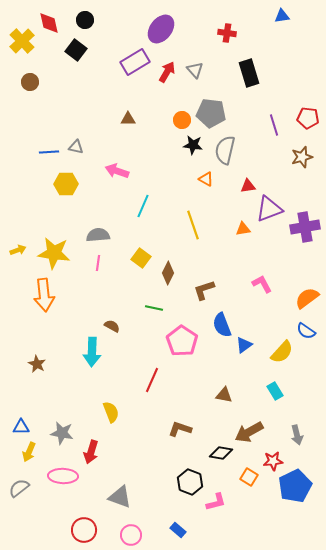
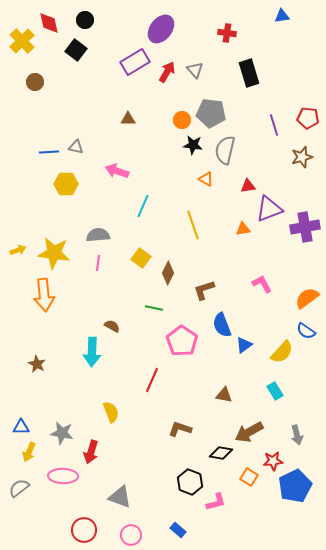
brown circle at (30, 82): moved 5 px right
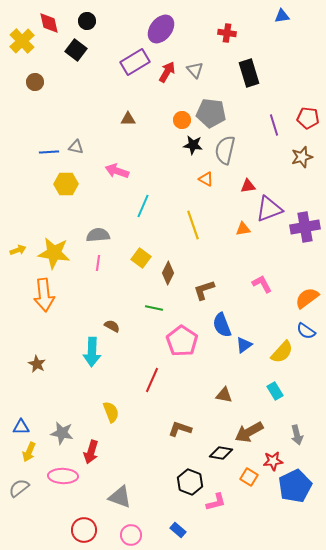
black circle at (85, 20): moved 2 px right, 1 px down
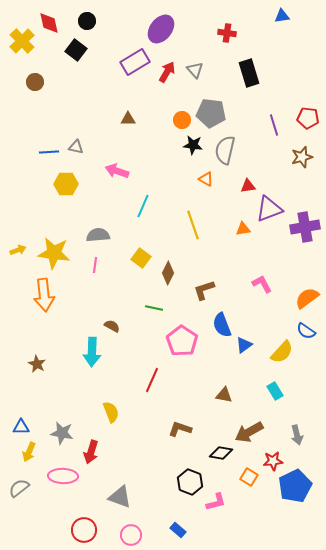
pink line at (98, 263): moved 3 px left, 2 px down
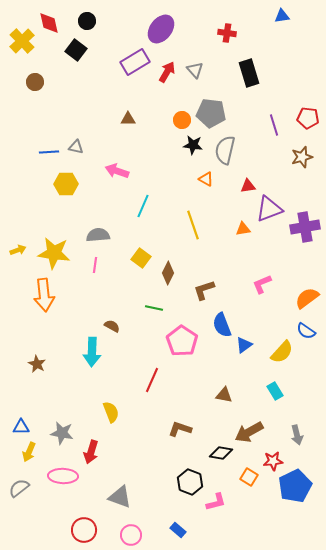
pink L-shape at (262, 284): rotated 85 degrees counterclockwise
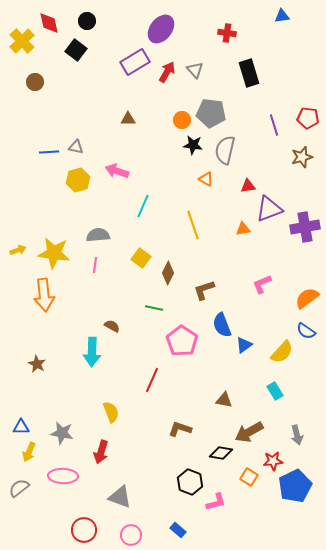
yellow hexagon at (66, 184): moved 12 px right, 4 px up; rotated 15 degrees counterclockwise
brown triangle at (224, 395): moved 5 px down
red arrow at (91, 452): moved 10 px right
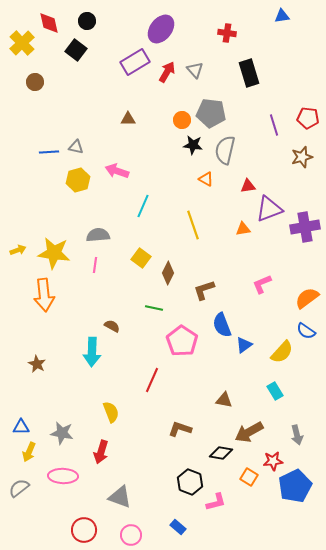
yellow cross at (22, 41): moved 2 px down
blue rectangle at (178, 530): moved 3 px up
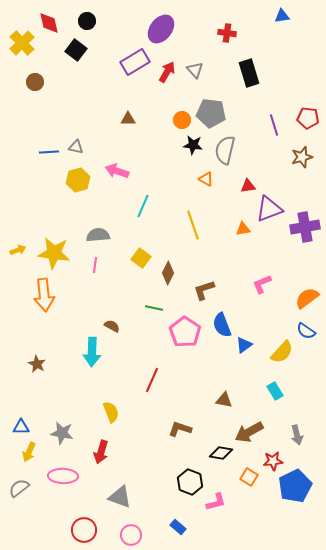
pink pentagon at (182, 341): moved 3 px right, 9 px up
